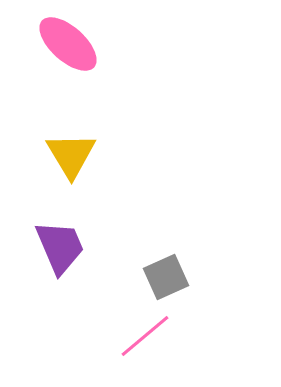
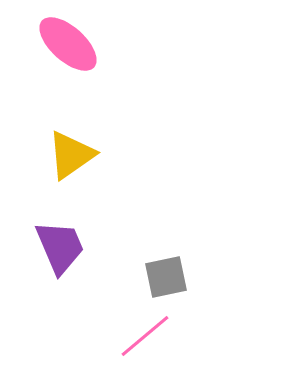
yellow triangle: rotated 26 degrees clockwise
gray square: rotated 12 degrees clockwise
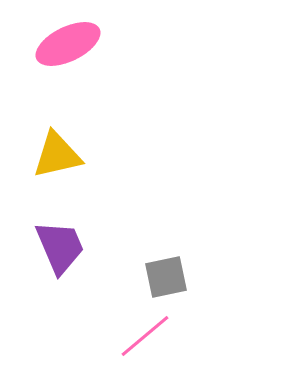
pink ellipse: rotated 68 degrees counterclockwise
yellow triangle: moved 14 px left; rotated 22 degrees clockwise
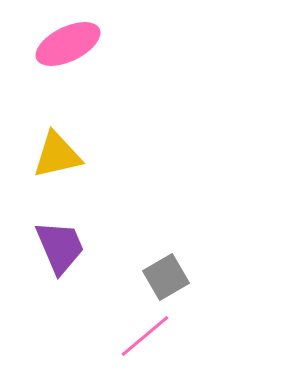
gray square: rotated 18 degrees counterclockwise
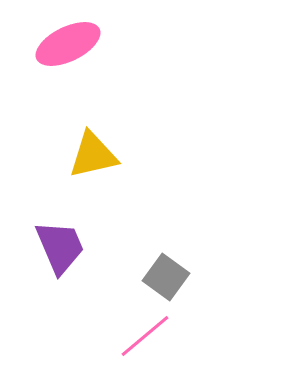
yellow triangle: moved 36 px right
gray square: rotated 24 degrees counterclockwise
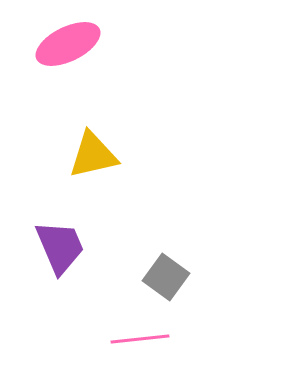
pink line: moved 5 px left, 3 px down; rotated 34 degrees clockwise
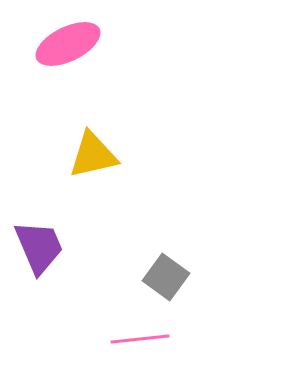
purple trapezoid: moved 21 px left
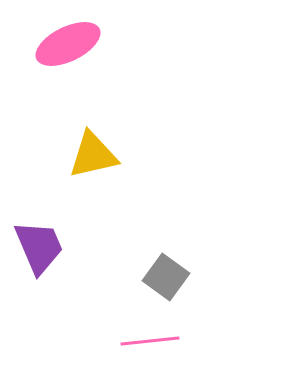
pink line: moved 10 px right, 2 px down
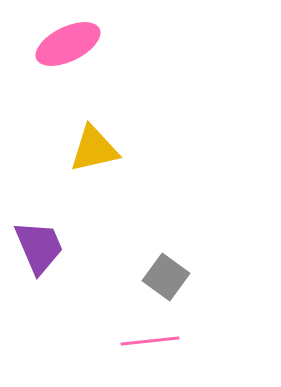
yellow triangle: moved 1 px right, 6 px up
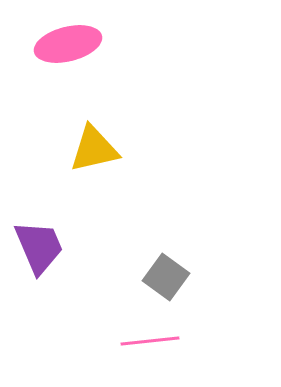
pink ellipse: rotated 12 degrees clockwise
